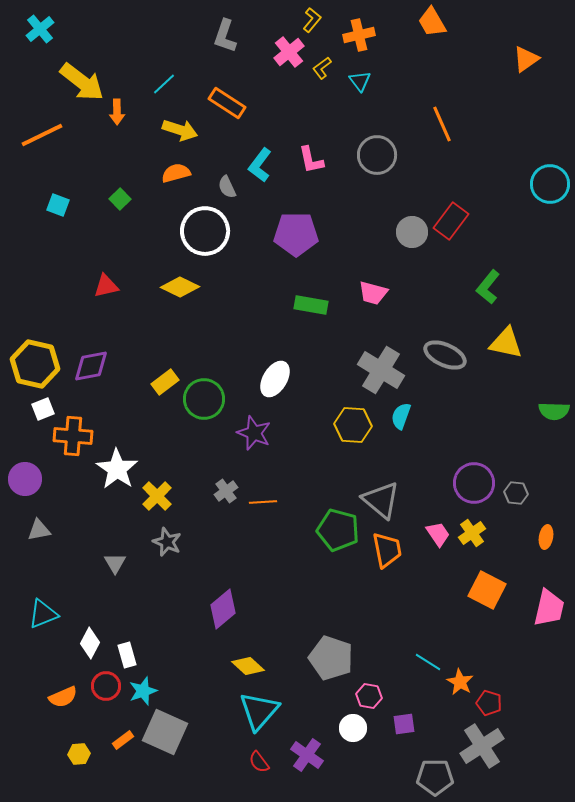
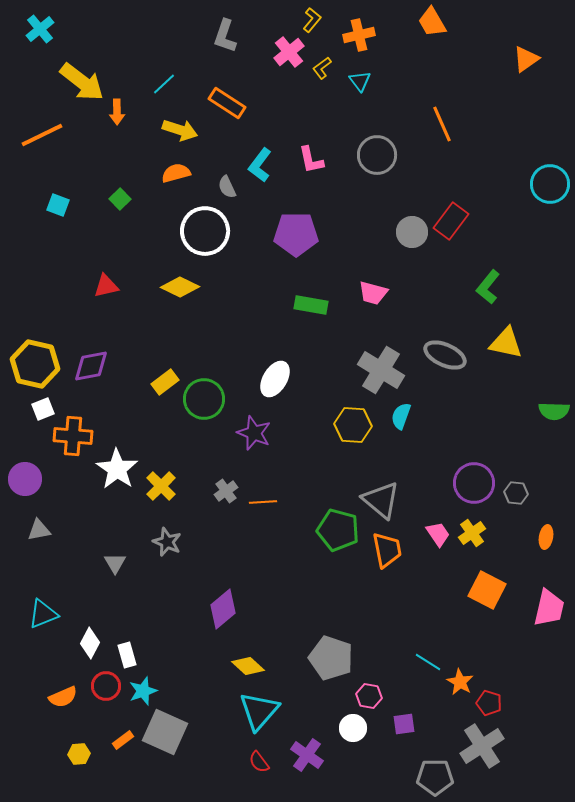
yellow cross at (157, 496): moved 4 px right, 10 px up
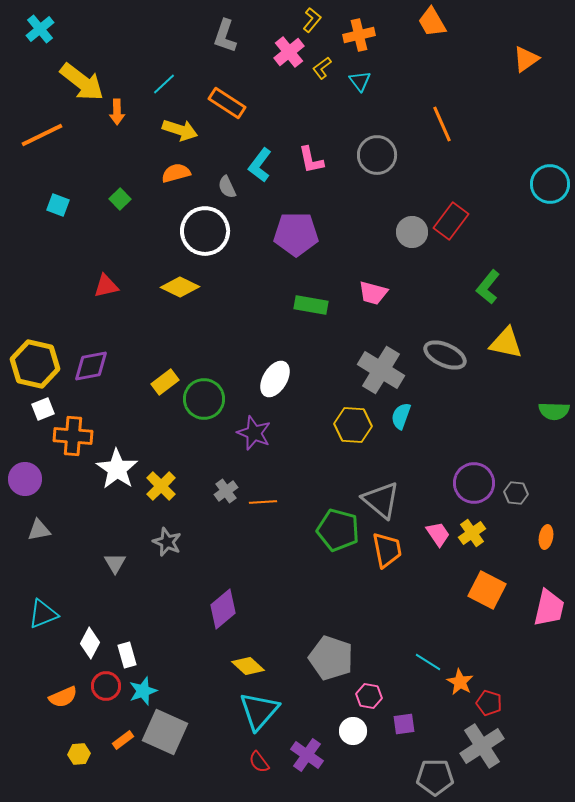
white circle at (353, 728): moved 3 px down
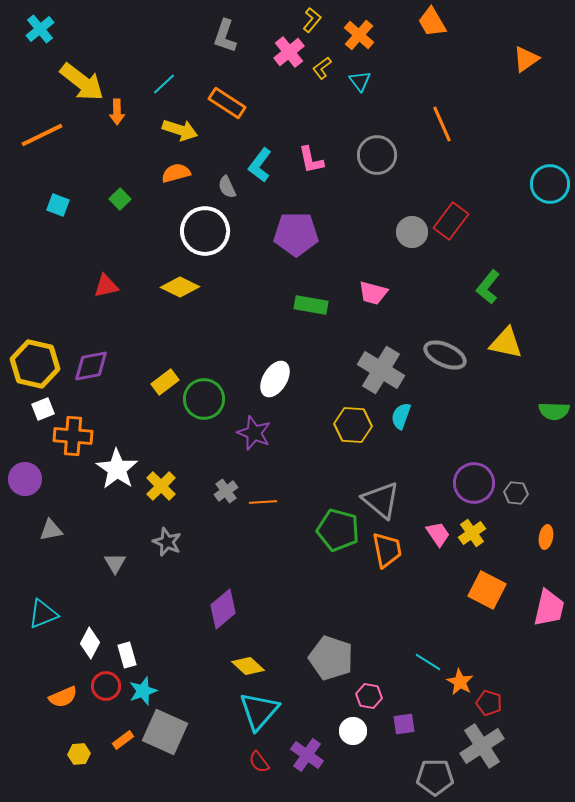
orange cross at (359, 35): rotated 36 degrees counterclockwise
gray triangle at (39, 530): moved 12 px right
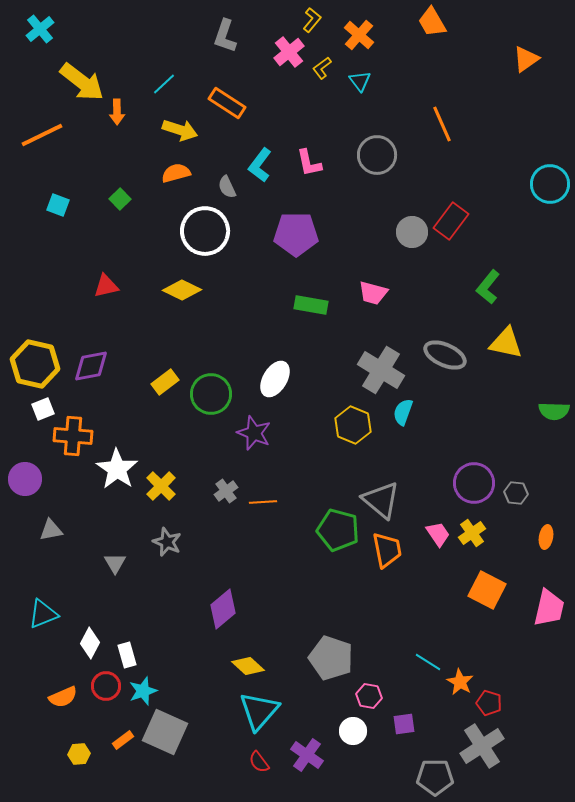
pink L-shape at (311, 160): moved 2 px left, 3 px down
yellow diamond at (180, 287): moved 2 px right, 3 px down
green circle at (204, 399): moved 7 px right, 5 px up
cyan semicircle at (401, 416): moved 2 px right, 4 px up
yellow hexagon at (353, 425): rotated 18 degrees clockwise
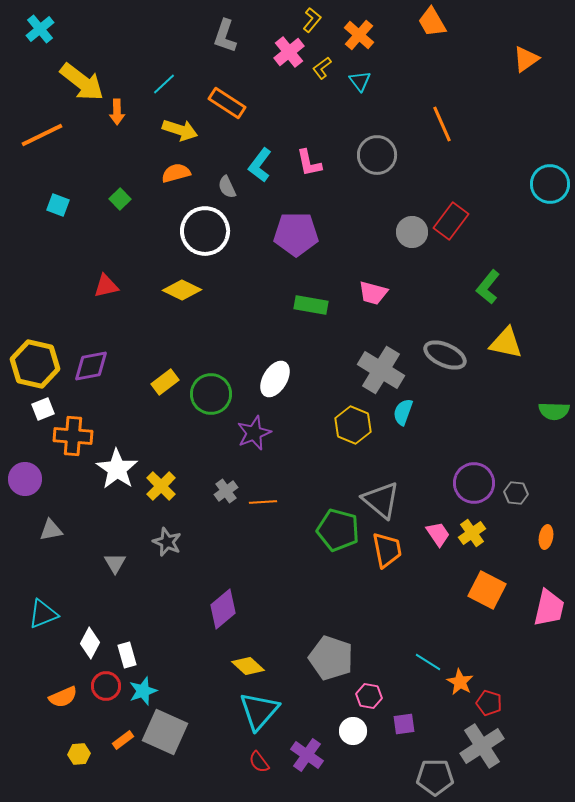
purple star at (254, 433): rotated 28 degrees clockwise
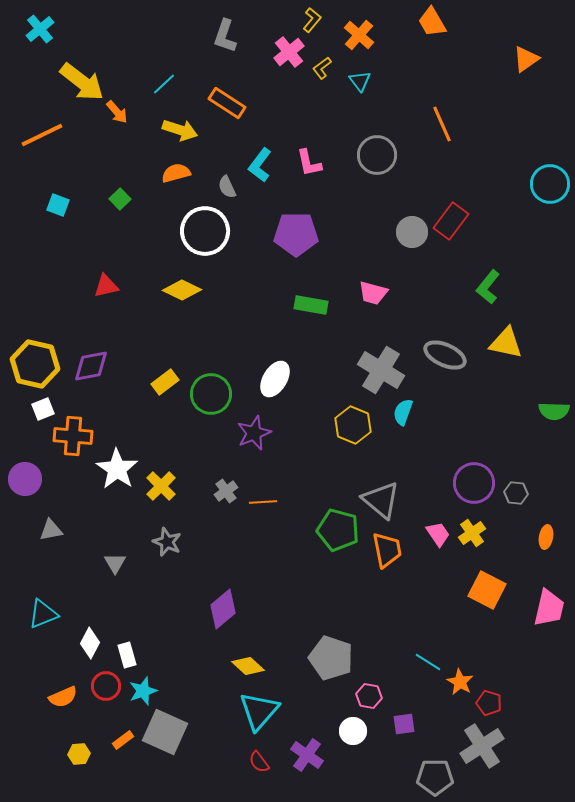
orange arrow at (117, 112): rotated 40 degrees counterclockwise
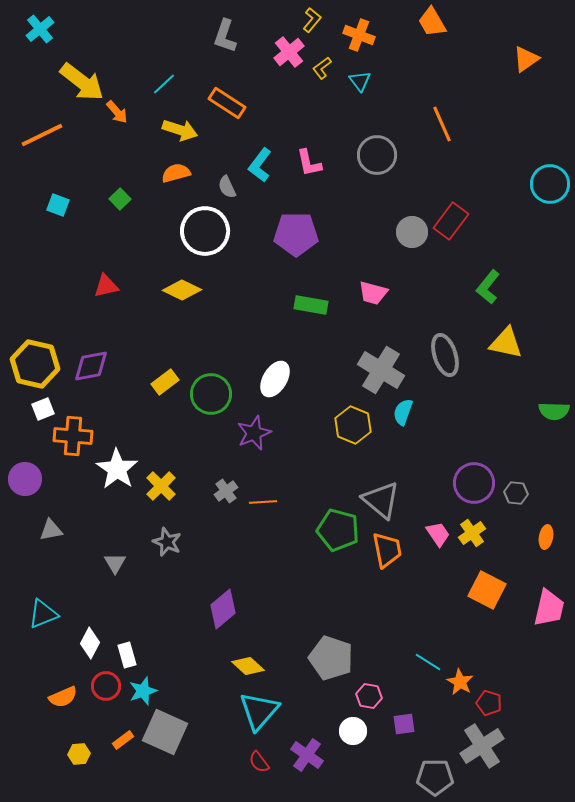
orange cross at (359, 35): rotated 20 degrees counterclockwise
gray ellipse at (445, 355): rotated 48 degrees clockwise
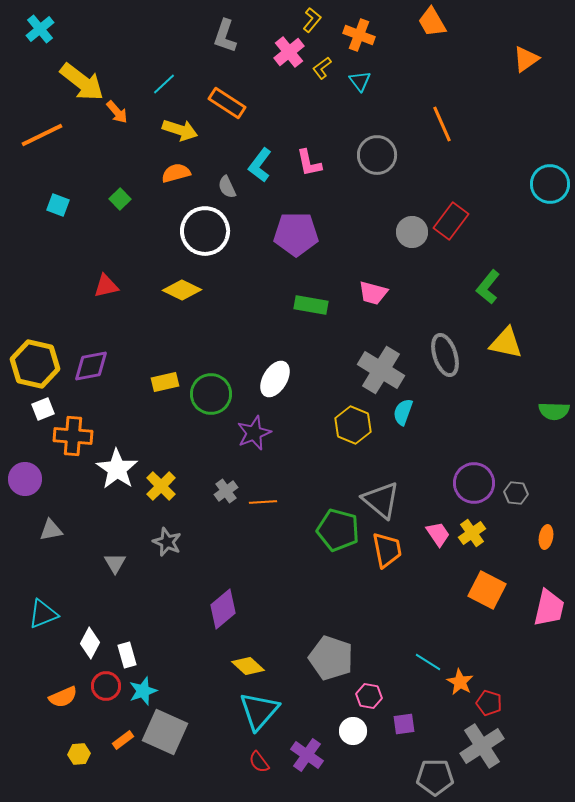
yellow rectangle at (165, 382): rotated 24 degrees clockwise
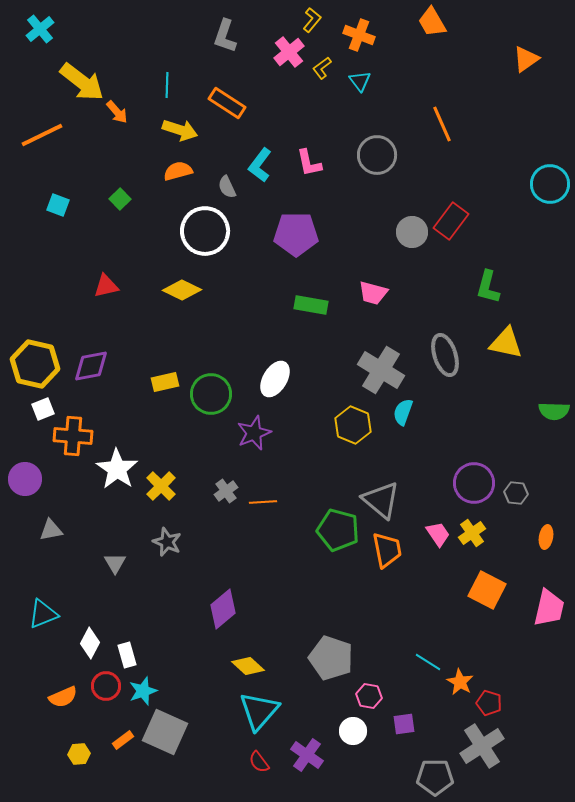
cyan line at (164, 84): moved 3 px right, 1 px down; rotated 45 degrees counterclockwise
orange semicircle at (176, 173): moved 2 px right, 2 px up
green L-shape at (488, 287): rotated 24 degrees counterclockwise
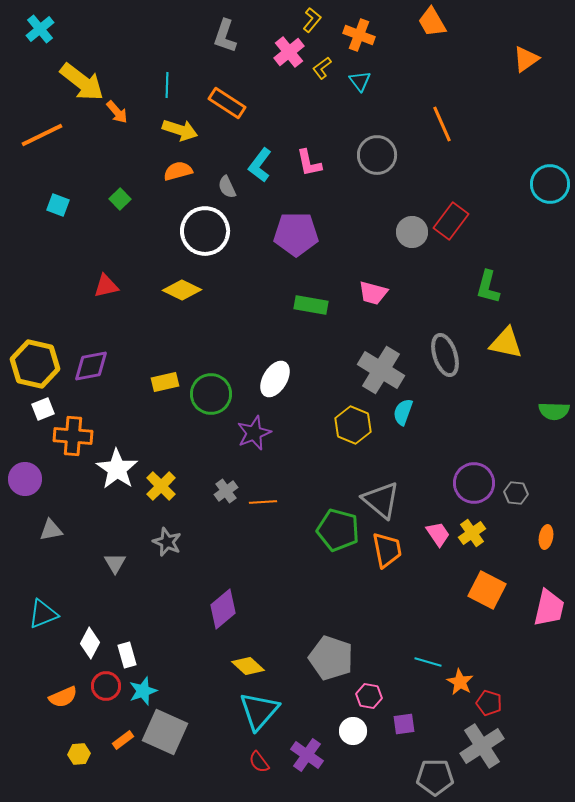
cyan line at (428, 662): rotated 16 degrees counterclockwise
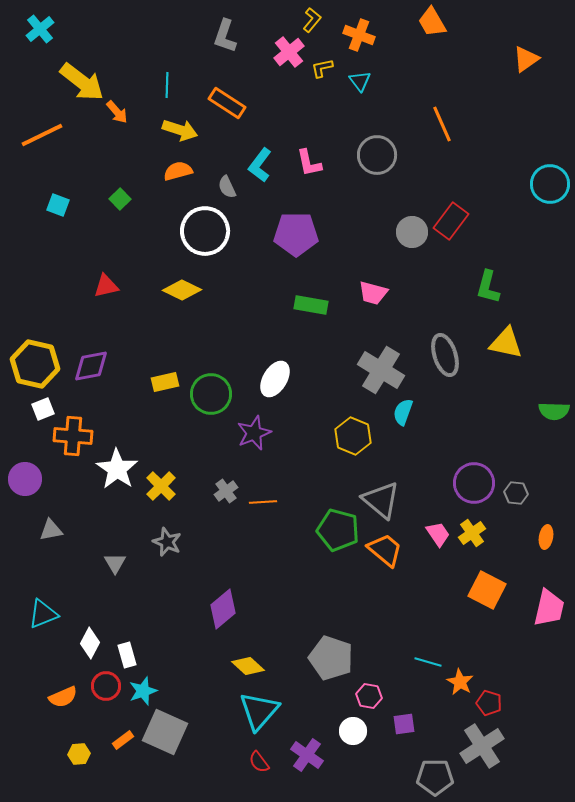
yellow L-shape at (322, 68): rotated 25 degrees clockwise
yellow hexagon at (353, 425): moved 11 px down
orange trapezoid at (387, 550): moved 2 px left; rotated 39 degrees counterclockwise
